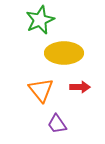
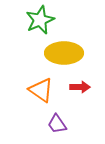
orange triangle: rotated 16 degrees counterclockwise
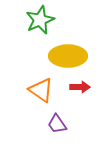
yellow ellipse: moved 4 px right, 3 px down
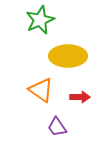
red arrow: moved 10 px down
purple trapezoid: moved 3 px down
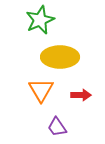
yellow ellipse: moved 8 px left, 1 px down
orange triangle: rotated 24 degrees clockwise
red arrow: moved 1 px right, 2 px up
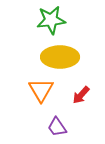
green star: moved 11 px right; rotated 16 degrees clockwise
red arrow: rotated 132 degrees clockwise
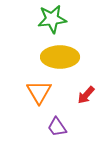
green star: moved 1 px right, 1 px up
orange triangle: moved 2 px left, 2 px down
red arrow: moved 5 px right
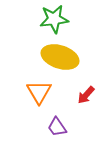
green star: moved 2 px right
yellow ellipse: rotated 18 degrees clockwise
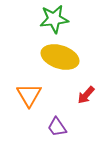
orange triangle: moved 10 px left, 3 px down
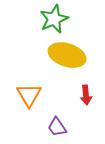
green star: rotated 16 degrees counterclockwise
yellow ellipse: moved 7 px right, 2 px up
red arrow: rotated 48 degrees counterclockwise
